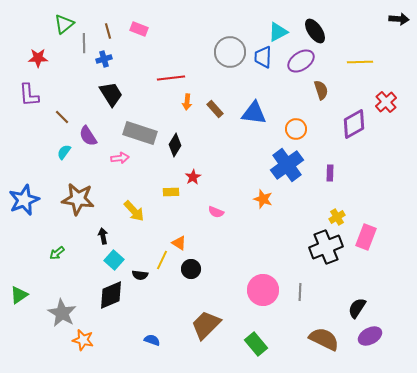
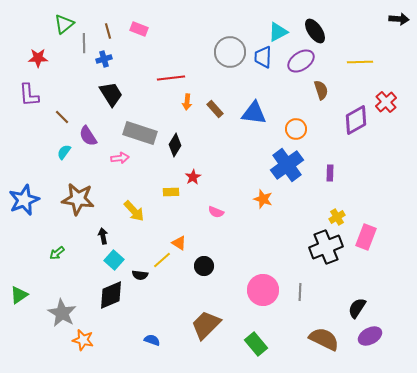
purple diamond at (354, 124): moved 2 px right, 4 px up
yellow line at (162, 260): rotated 24 degrees clockwise
black circle at (191, 269): moved 13 px right, 3 px up
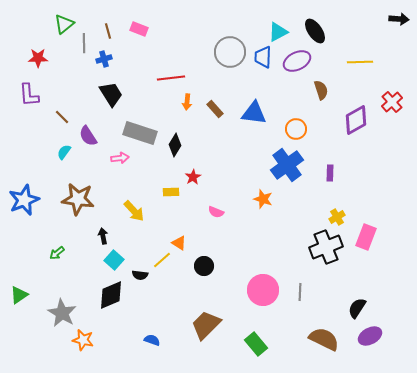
purple ellipse at (301, 61): moved 4 px left; rotated 8 degrees clockwise
red cross at (386, 102): moved 6 px right
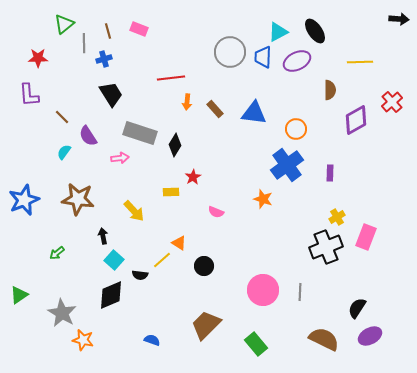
brown semicircle at (321, 90): moved 9 px right; rotated 18 degrees clockwise
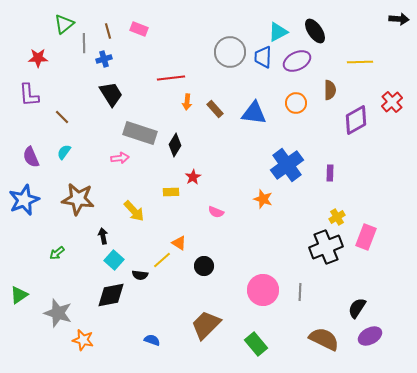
orange circle at (296, 129): moved 26 px up
purple semicircle at (88, 136): moved 57 px left, 21 px down; rotated 10 degrees clockwise
black diamond at (111, 295): rotated 12 degrees clockwise
gray star at (62, 313): moved 4 px left; rotated 12 degrees counterclockwise
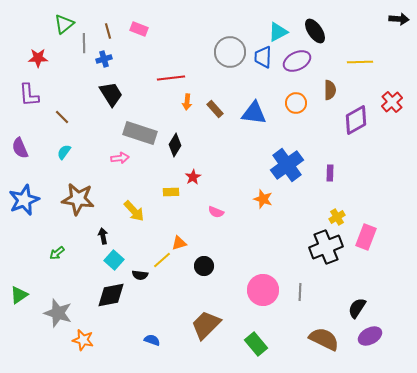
purple semicircle at (31, 157): moved 11 px left, 9 px up
orange triangle at (179, 243): rotated 49 degrees counterclockwise
